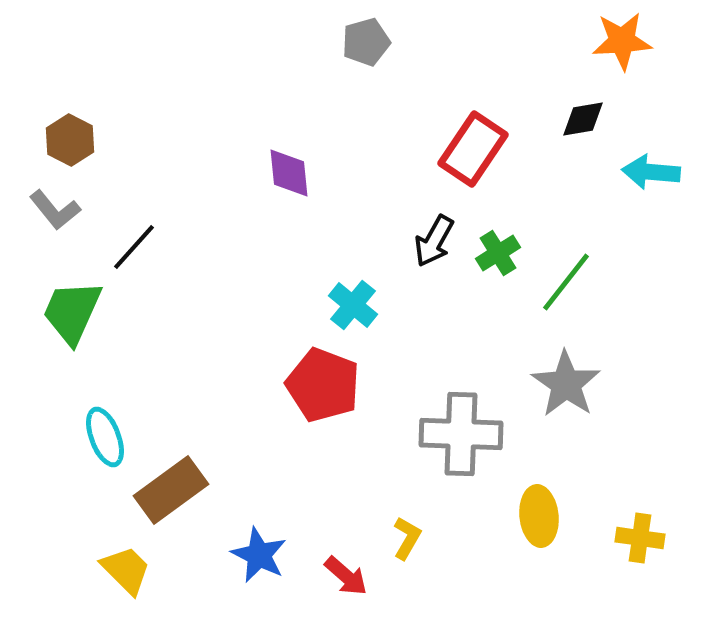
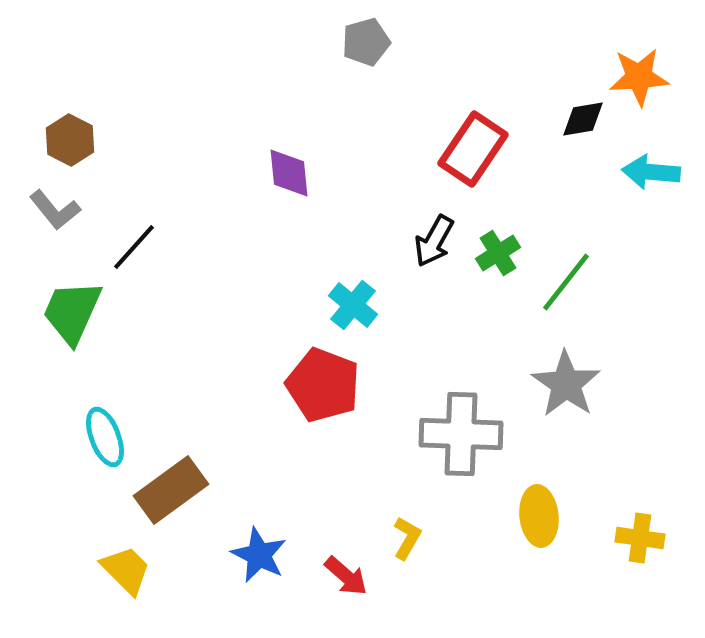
orange star: moved 17 px right, 36 px down
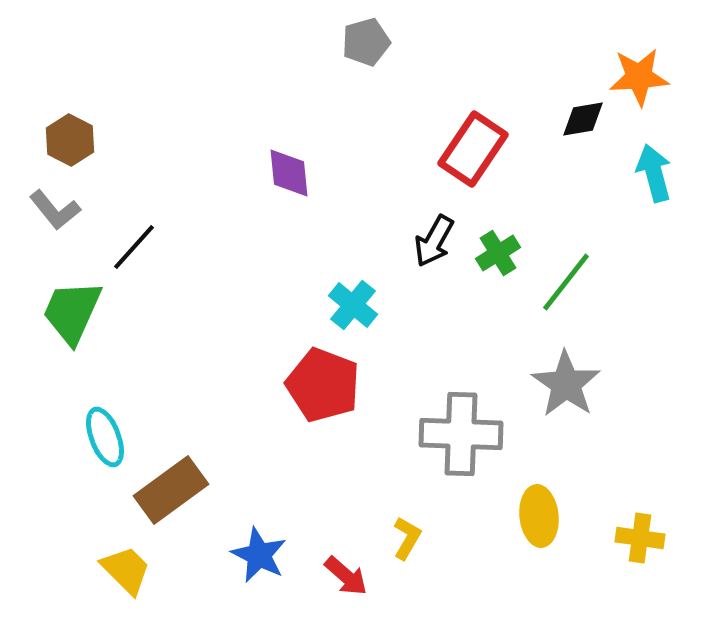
cyan arrow: moved 3 px right, 1 px down; rotated 70 degrees clockwise
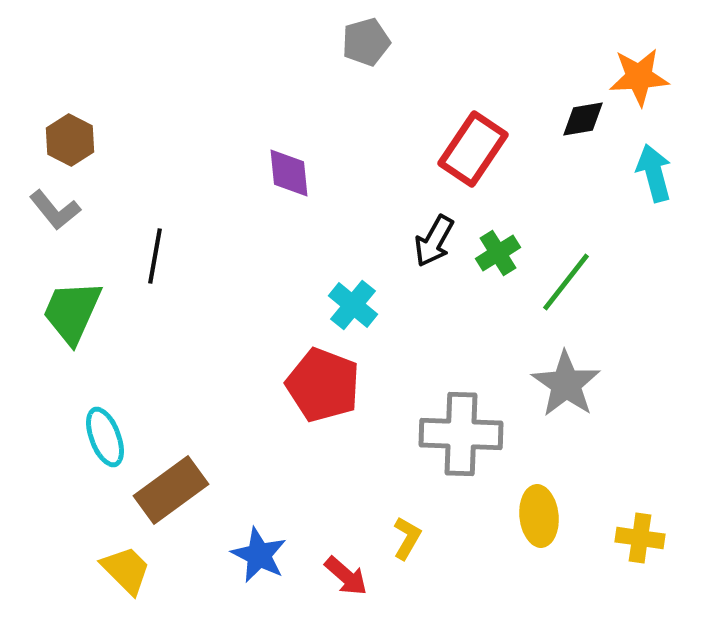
black line: moved 21 px right, 9 px down; rotated 32 degrees counterclockwise
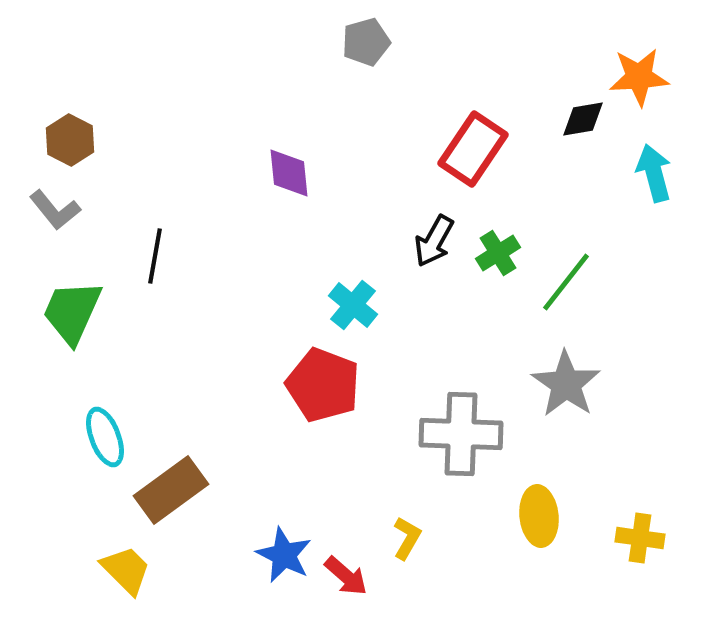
blue star: moved 25 px right
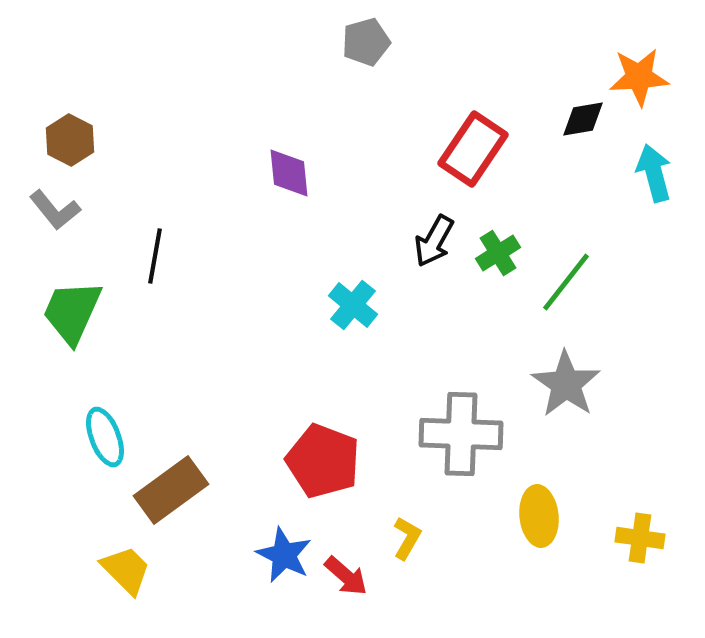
red pentagon: moved 76 px down
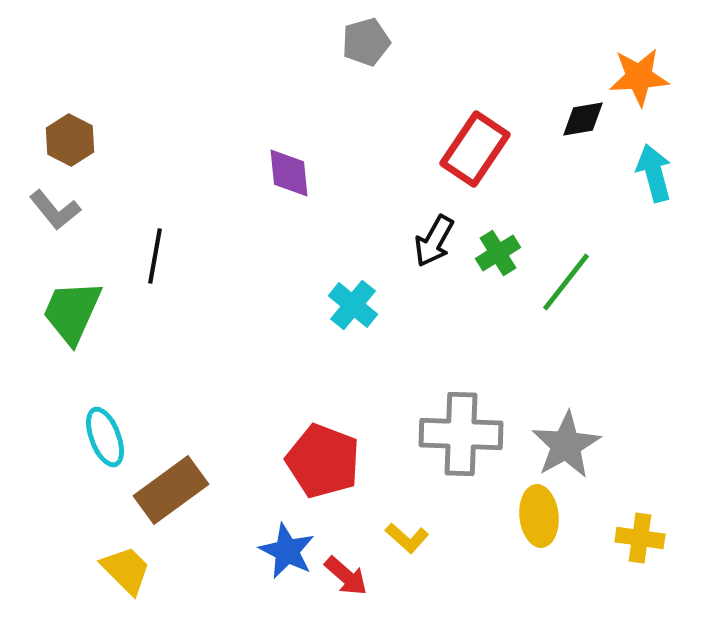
red rectangle: moved 2 px right
gray star: moved 61 px down; rotated 8 degrees clockwise
yellow L-shape: rotated 102 degrees clockwise
blue star: moved 3 px right, 4 px up
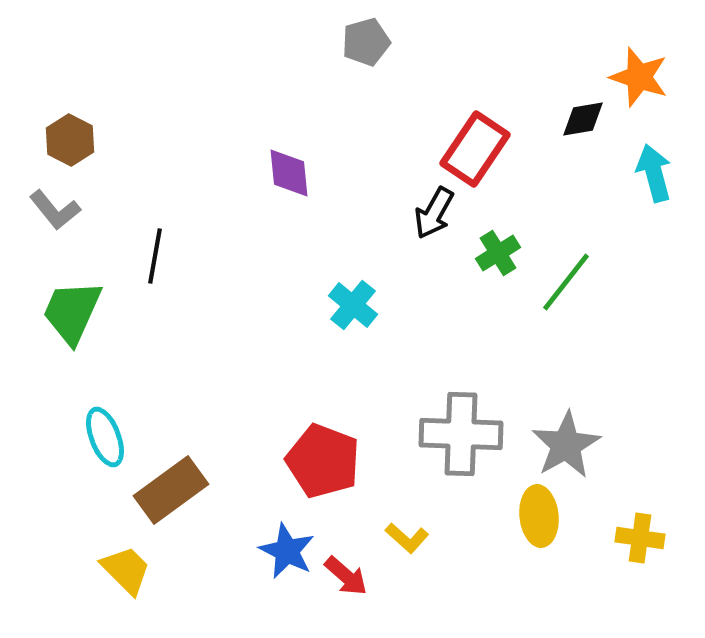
orange star: rotated 22 degrees clockwise
black arrow: moved 28 px up
